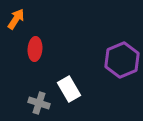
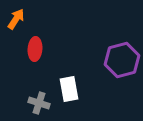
purple hexagon: rotated 8 degrees clockwise
white rectangle: rotated 20 degrees clockwise
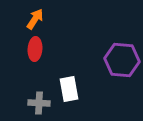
orange arrow: moved 19 px right
purple hexagon: rotated 20 degrees clockwise
gray cross: rotated 15 degrees counterclockwise
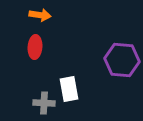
orange arrow: moved 5 px right, 4 px up; rotated 65 degrees clockwise
red ellipse: moved 2 px up
gray cross: moved 5 px right
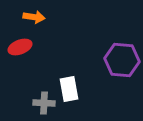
orange arrow: moved 6 px left, 2 px down
red ellipse: moved 15 px left; rotated 65 degrees clockwise
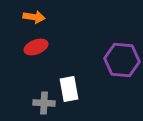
red ellipse: moved 16 px right
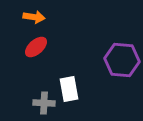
red ellipse: rotated 20 degrees counterclockwise
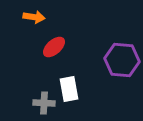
red ellipse: moved 18 px right
